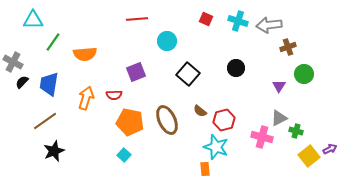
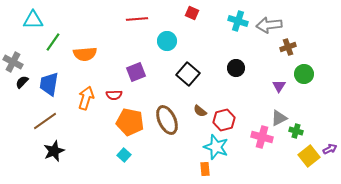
red square: moved 14 px left, 6 px up
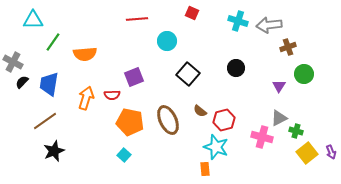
purple square: moved 2 px left, 5 px down
red semicircle: moved 2 px left
brown ellipse: moved 1 px right
purple arrow: moved 1 px right, 3 px down; rotated 96 degrees clockwise
yellow square: moved 2 px left, 3 px up
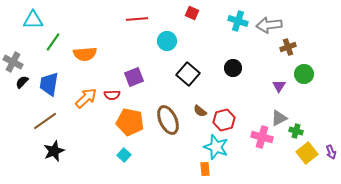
black circle: moved 3 px left
orange arrow: rotated 30 degrees clockwise
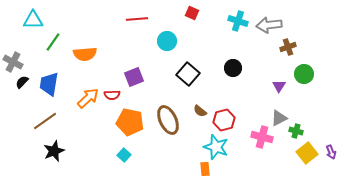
orange arrow: moved 2 px right
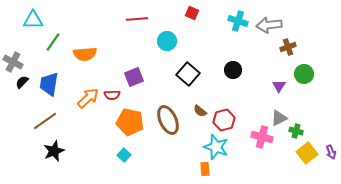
black circle: moved 2 px down
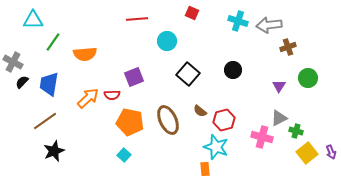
green circle: moved 4 px right, 4 px down
